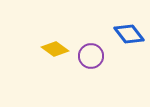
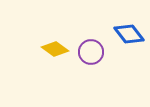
purple circle: moved 4 px up
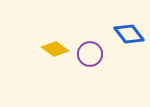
purple circle: moved 1 px left, 2 px down
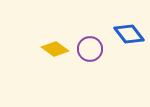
purple circle: moved 5 px up
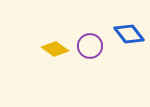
purple circle: moved 3 px up
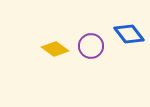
purple circle: moved 1 px right
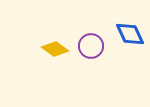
blue diamond: moved 1 px right; rotated 12 degrees clockwise
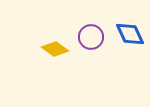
purple circle: moved 9 px up
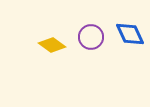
yellow diamond: moved 3 px left, 4 px up
